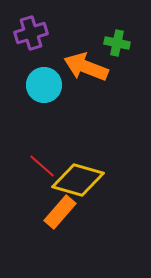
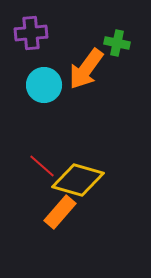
purple cross: rotated 12 degrees clockwise
orange arrow: moved 2 px down; rotated 75 degrees counterclockwise
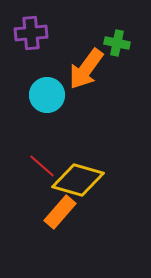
cyan circle: moved 3 px right, 10 px down
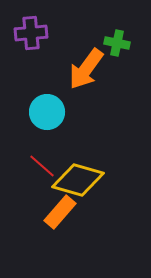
cyan circle: moved 17 px down
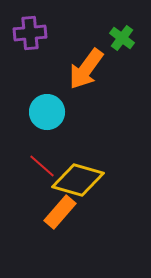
purple cross: moved 1 px left
green cross: moved 5 px right, 5 px up; rotated 25 degrees clockwise
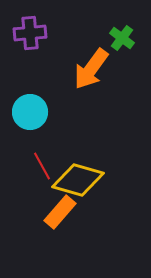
orange arrow: moved 5 px right
cyan circle: moved 17 px left
red line: rotated 20 degrees clockwise
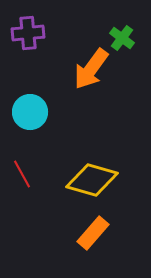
purple cross: moved 2 px left
red line: moved 20 px left, 8 px down
yellow diamond: moved 14 px right
orange rectangle: moved 33 px right, 21 px down
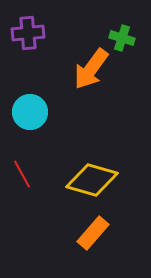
green cross: rotated 20 degrees counterclockwise
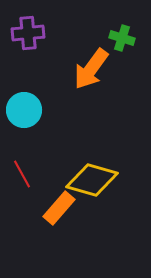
cyan circle: moved 6 px left, 2 px up
orange rectangle: moved 34 px left, 25 px up
